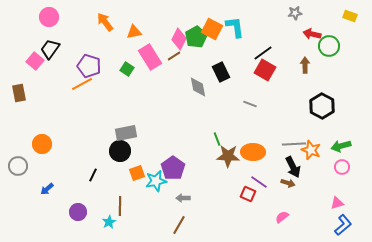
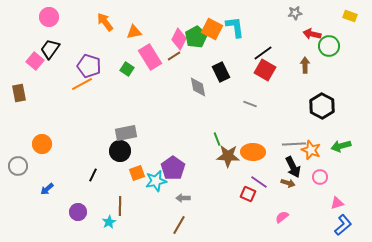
pink circle at (342, 167): moved 22 px left, 10 px down
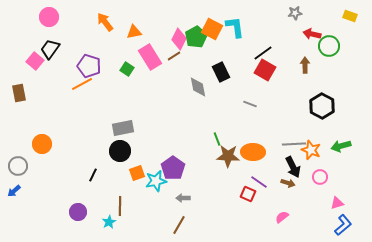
gray rectangle at (126, 133): moved 3 px left, 5 px up
blue arrow at (47, 189): moved 33 px left, 2 px down
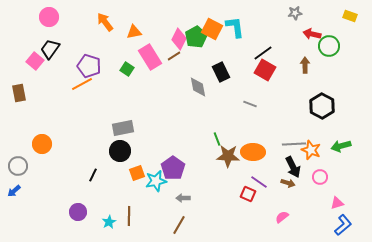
brown line at (120, 206): moved 9 px right, 10 px down
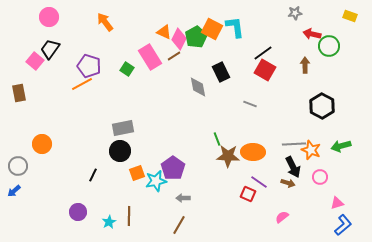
orange triangle at (134, 32): moved 30 px right; rotated 35 degrees clockwise
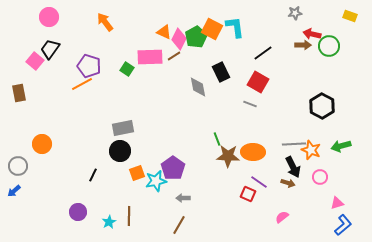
pink rectangle at (150, 57): rotated 60 degrees counterclockwise
brown arrow at (305, 65): moved 2 px left, 20 px up; rotated 91 degrees clockwise
red square at (265, 70): moved 7 px left, 12 px down
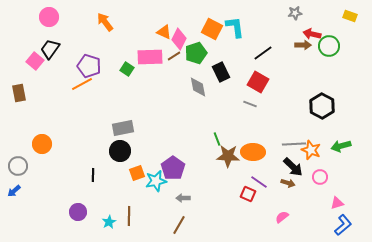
green pentagon at (196, 37): moved 16 px down; rotated 10 degrees clockwise
black arrow at (293, 167): rotated 20 degrees counterclockwise
black line at (93, 175): rotated 24 degrees counterclockwise
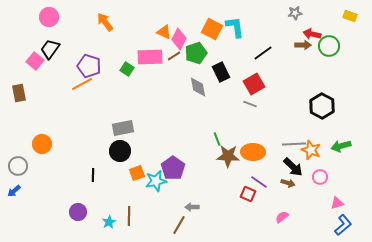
red square at (258, 82): moved 4 px left, 2 px down; rotated 30 degrees clockwise
gray arrow at (183, 198): moved 9 px right, 9 px down
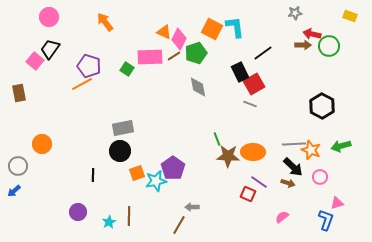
black rectangle at (221, 72): moved 19 px right
blue L-shape at (343, 225): moved 17 px left, 5 px up; rotated 30 degrees counterclockwise
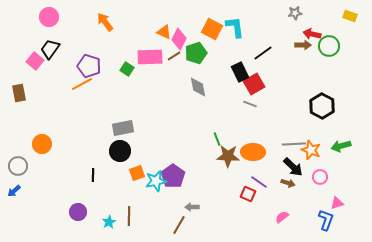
purple pentagon at (173, 168): moved 8 px down
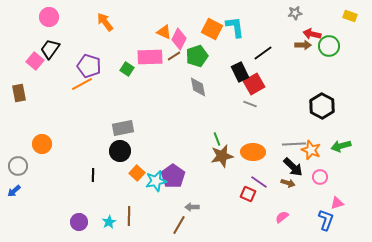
green pentagon at (196, 53): moved 1 px right, 3 px down
brown star at (228, 156): moved 6 px left; rotated 15 degrees counterclockwise
orange square at (137, 173): rotated 28 degrees counterclockwise
purple circle at (78, 212): moved 1 px right, 10 px down
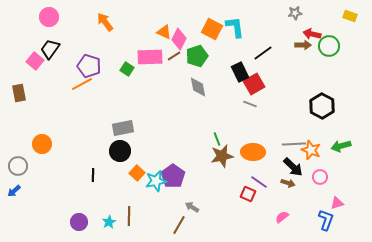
gray arrow at (192, 207): rotated 32 degrees clockwise
